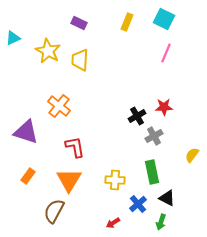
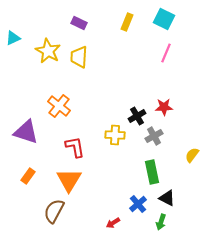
yellow trapezoid: moved 1 px left, 3 px up
yellow cross: moved 45 px up
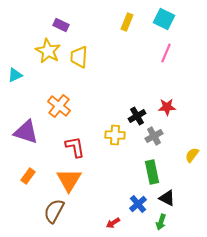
purple rectangle: moved 18 px left, 2 px down
cyan triangle: moved 2 px right, 37 px down
red star: moved 3 px right
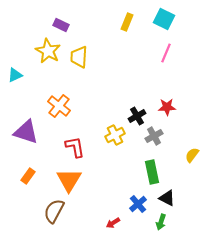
yellow cross: rotated 30 degrees counterclockwise
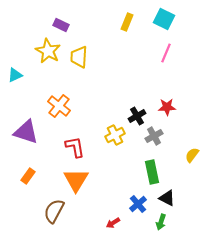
orange triangle: moved 7 px right
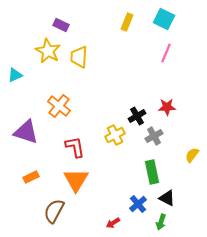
orange rectangle: moved 3 px right, 1 px down; rotated 28 degrees clockwise
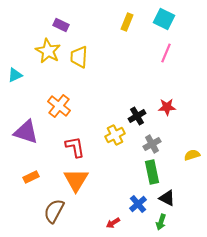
gray cross: moved 2 px left, 8 px down
yellow semicircle: rotated 35 degrees clockwise
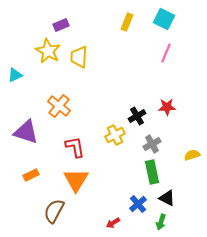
purple rectangle: rotated 49 degrees counterclockwise
orange rectangle: moved 2 px up
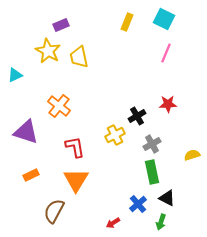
yellow trapezoid: rotated 15 degrees counterclockwise
red star: moved 1 px right, 3 px up
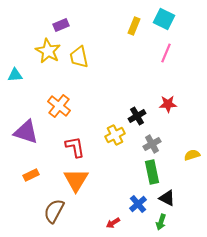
yellow rectangle: moved 7 px right, 4 px down
cyan triangle: rotated 21 degrees clockwise
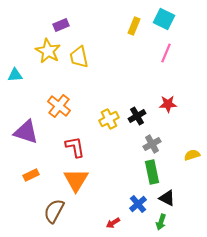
yellow cross: moved 6 px left, 16 px up
